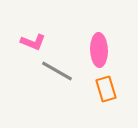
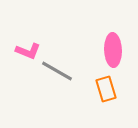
pink L-shape: moved 5 px left, 9 px down
pink ellipse: moved 14 px right
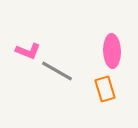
pink ellipse: moved 1 px left, 1 px down
orange rectangle: moved 1 px left
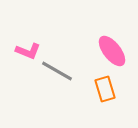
pink ellipse: rotated 36 degrees counterclockwise
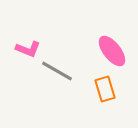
pink L-shape: moved 2 px up
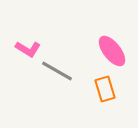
pink L-shape: rotated 10 degrees clockwise
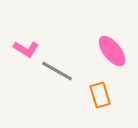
pink L-shape: moved 2 px left
orange rectangle: moved 5 px left, 6 px down
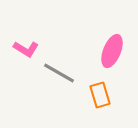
pink ellipse: rotated 60 degrees clockwise
gray line: moved 2 px right, 2 px down
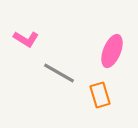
pink L-shape: moved 10 px up
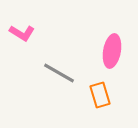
pink L-shape: moved 4 px left, 6 px up
pink ellipse: rotated 12 degrees counterclockwise
